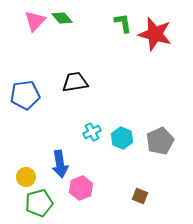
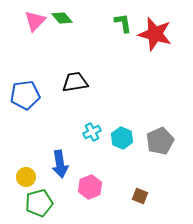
pink hexagon: moved 9 px right, 1 px up
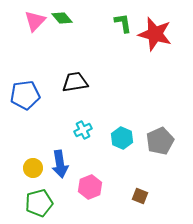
cyan cross: moved 9 px left, 2 px up
yellow circle: moved 7 px right, 9 px up
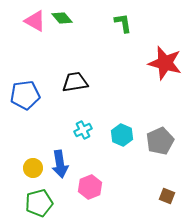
pink triangle: rotated 45 degrees counterclockwise
red star: moved 10 px right, 29 px down
cyan hexagon: moved 3 px up
brown square: moved 27 px right
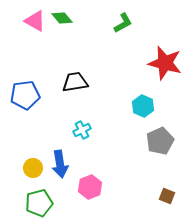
green L-shape: rotated 70 degrees clockwise
cyan cross: moved 1 px left
cyan hexagon: moved 21 px right, 29 px up
